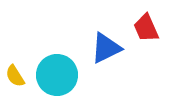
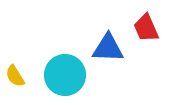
blue triangle: moved 2 px right; rotated 28 degrees clockwise
cyan circle: moved 8 px right
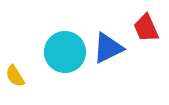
blue triangle: rotated 28 degrees counterclockwise
cyan circle: moved 23 px up
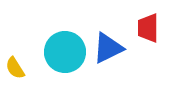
red trapezoid: moved 2 px right; rotated 24 degrees clockwise
yellow semicircle: moved 8 px up
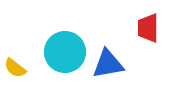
blue triangle: moved 16 px down; rotated 16 degrees clockwise
yellow semicircle: rotated 20 degrees counterclockwise
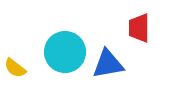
red trapezoid: moved 9 px left
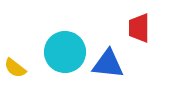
blue triangle: rotated 16 degrees clockwise
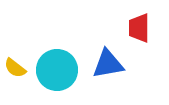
cyan circle: moved 8 px left, 18 px down
blue triangle: rotated 16 degrees counterclockwise
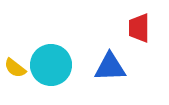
blue triangle: moved 2 px right, 3 px down; rotated 8 degrees clockwise
cyan circle: moved 6 px left, 5 px up
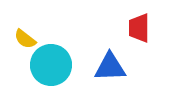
yellow semicircle: moved 10 px right, 29 px up
